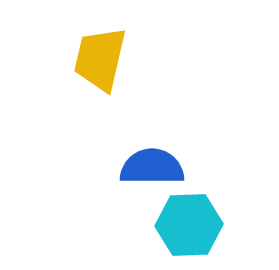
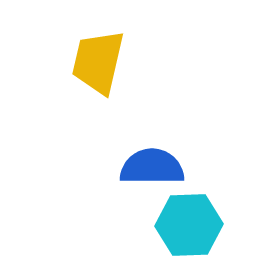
yellow trapezoid: moved 2 px left, 3 px down
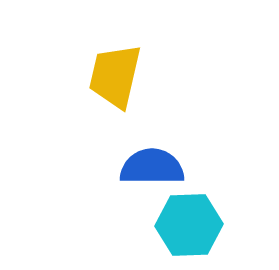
yellow trapezoid: moved 17 px right, 14 px down
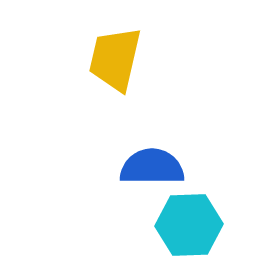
yellow trapezoid: moved 17 px up
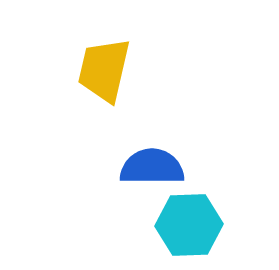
yellow trapezoid: moved 11 px left, 11 px down
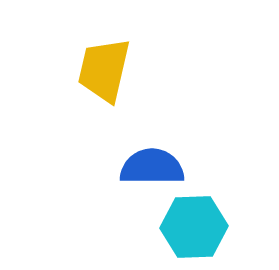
cyan hexagon: moved 5 px right, 2 px down
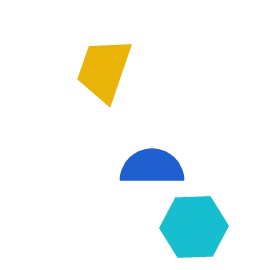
yellow trapezoid: rotated 6 degrees clockwise
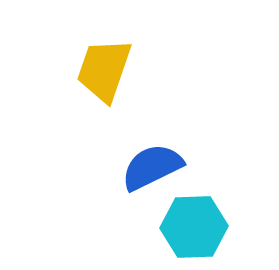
blue semicircle: rotated 26 degrees counterclockwise
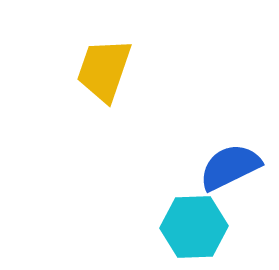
blue semicircle: moved 78 px right
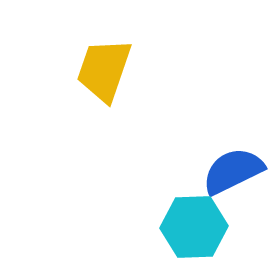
blue semicircle: moved 3 px right, 4 px down
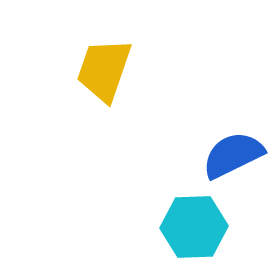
blue semicircle: moved 16 px up
